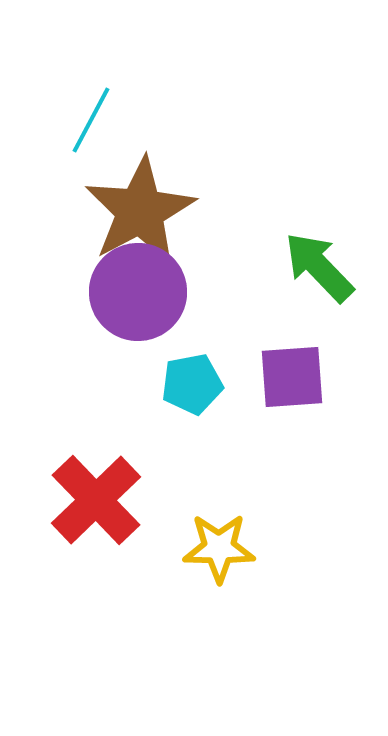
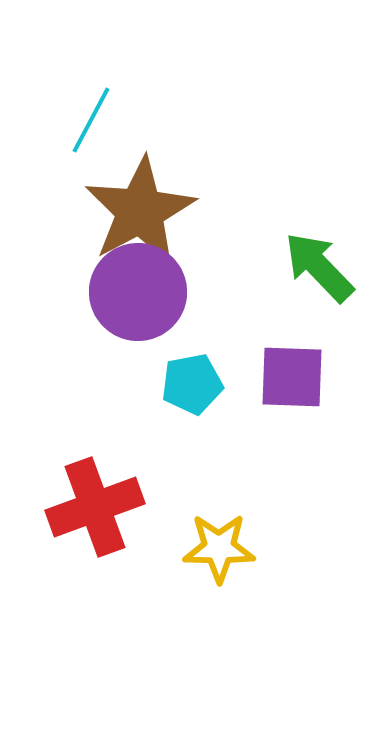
purple square: rotated 6 degrees clockwise
red cross: moved 1 px left, 7 px down; rotated 24 degrees clockwise
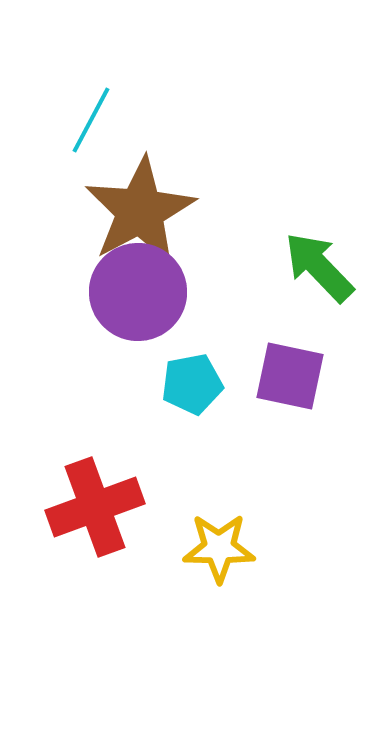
purple square: moved 2 px left, 1 px up; rotated 10 degrees clockwise
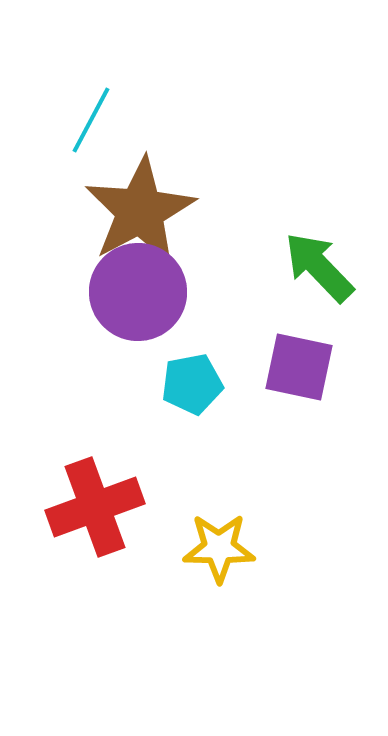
purple square: moved 9 px right, 9 px up
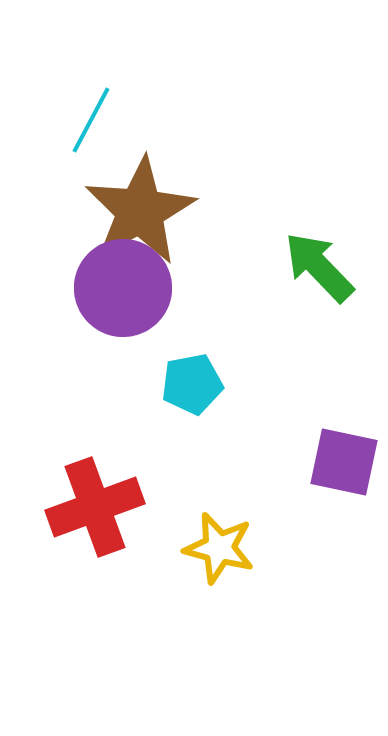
purple circle: moved 15 px left, 4 px up
purple square: moved 45 px right, 95 px down
yellow star: rotated 14 degrees clockwise
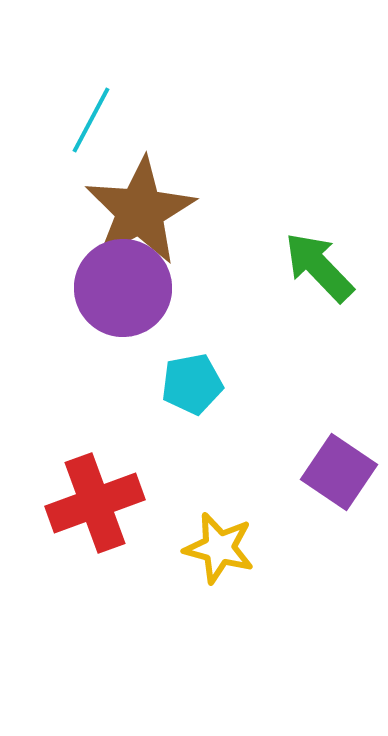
purple square: moved 5 px left, 10 px down; rotated 22 degrees clockwise
red cross: moved 4 px up
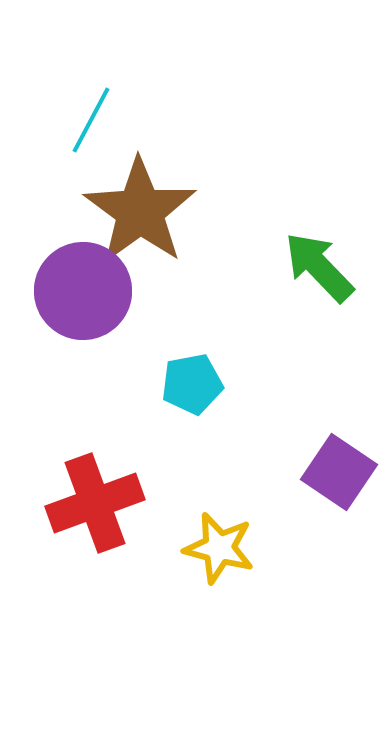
brown star: rotated 8 degrees counterclockwise
purple circle: moved 40 px left, 3 px down
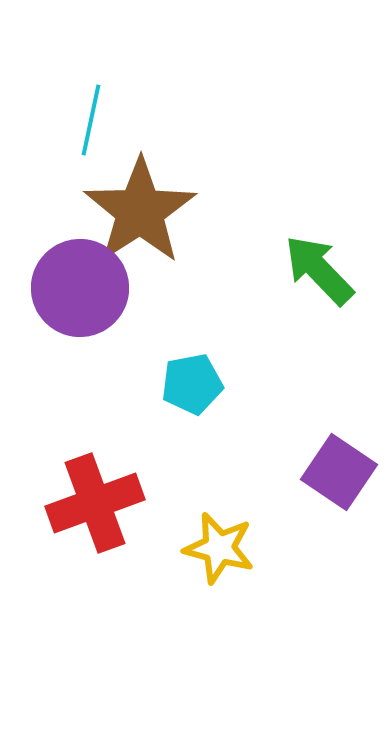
cyan line: rotated 16 degrees counterclockwise
brown star: rotated 3 degrees clockwise
green arrow: moved 3 px down
purple circle: moved 3 px left, 3 px up
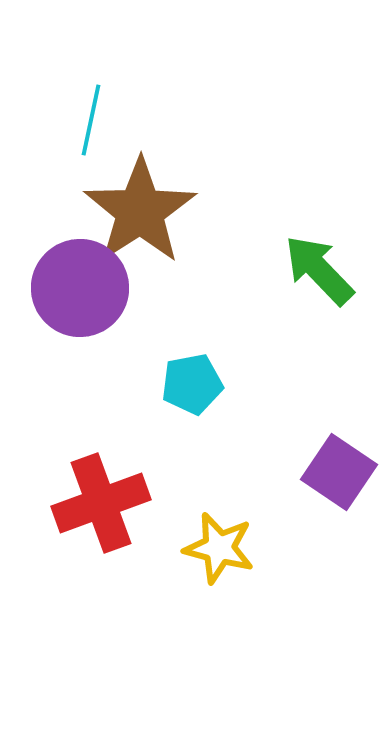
red cross: moved 6 px right
